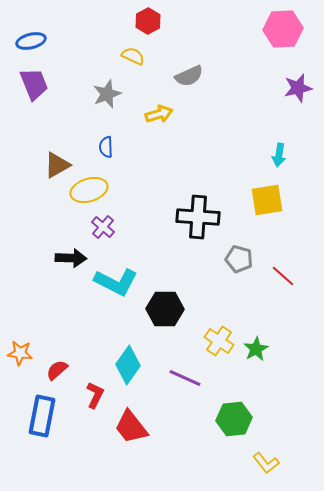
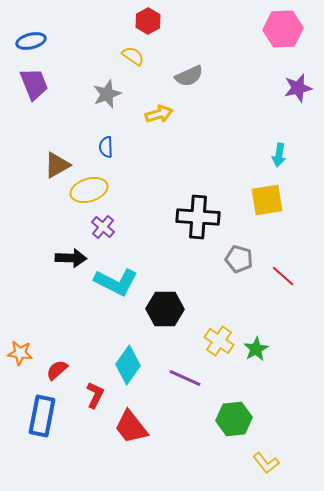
yellow semicircle: rotated 10 degrees clockwise
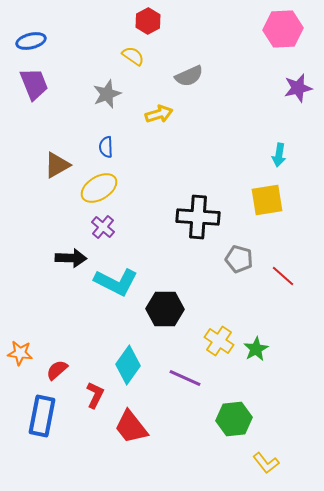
yellow ellipse: moved 10 px right, 2 px up; rotated 15 degrees counterclockwise
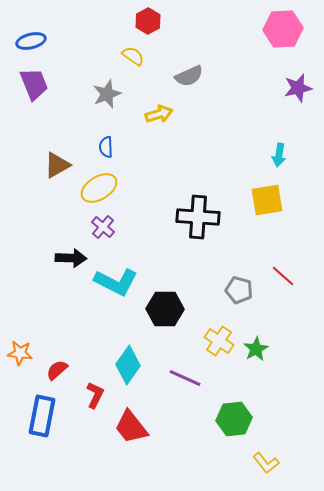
gray pentagon: moved 31 px down
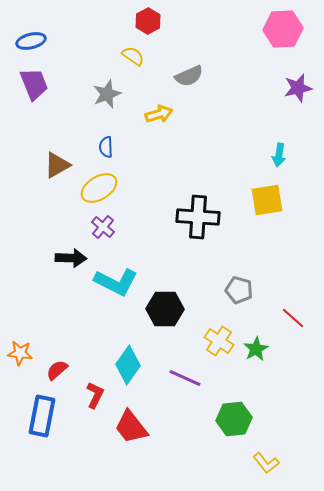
red line: moved 10 px right, 42 px down
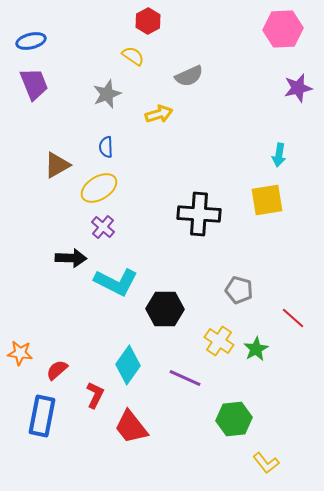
black cross: moved 1 px right, 3 px up
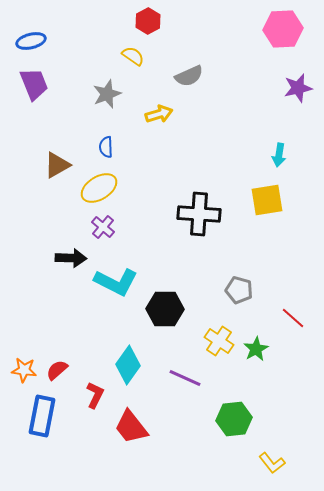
orange star: moved 4 px right, 17 px down
yellow L-shape: moved 6 px right
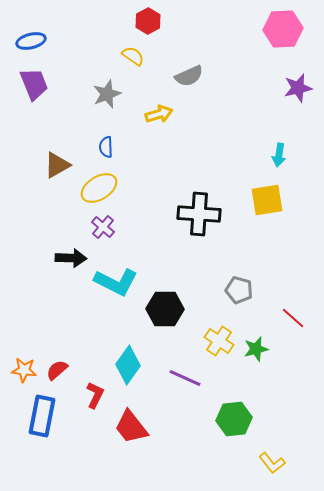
green star: rotated 15 degrees clockwise
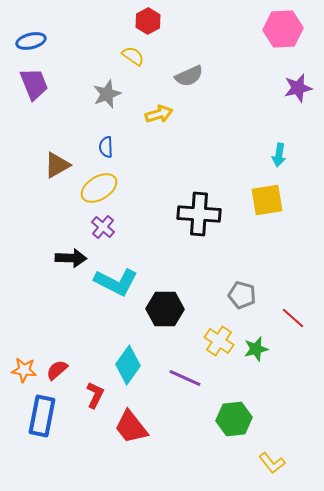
gray pentagon: moved 3 px right, 5 px down
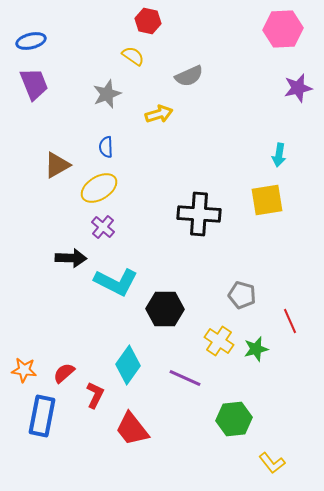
red hexagon: rotated 20 degrees counterclockwise
red line: moved 3 px left, 3 px down; rotated 25 degrees clockwise
red semicircle: moved 7 px right, 3 px down
red trapezoid: moved 1 px right, 2 px down
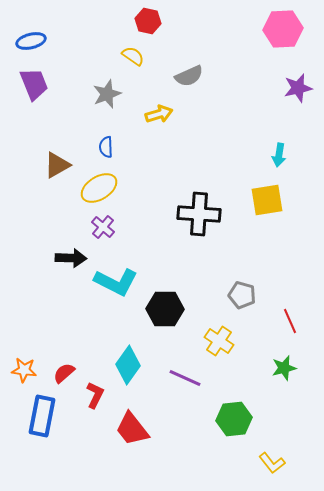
green star: moved 28 px right, 19 px down
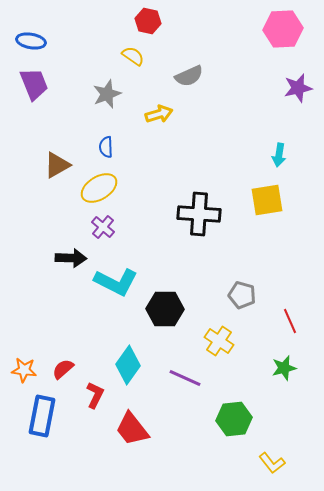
blue ellipse: rotated 24 degrees clockwise
red semicircle: moved 1 px left, 4 px up
